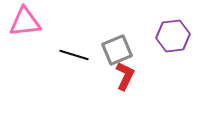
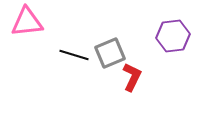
pink triangle: moved 2 px right
gray square: moved 7 px left, 3 px down
red L-shape: moved 7 px right, 1 px down
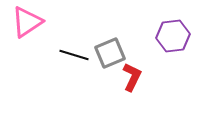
pink triangle: rotated 28 degrees counterclockwise
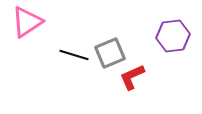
red L-shape: rotated 140 degrees counterclockwise
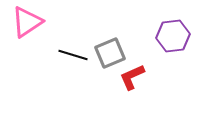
black line: moved 1 px left
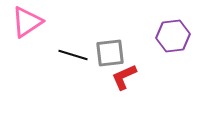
gray square: rotated 16 degrees clockwise
red L-shape: moved 8 px left
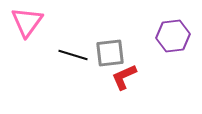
pink triangle: rotated 20 degrees counterclockwise
